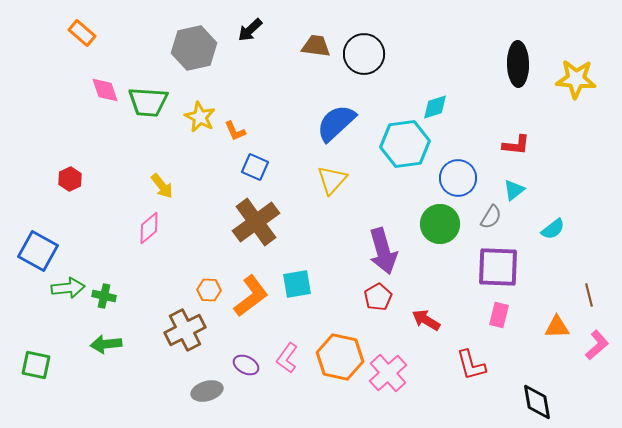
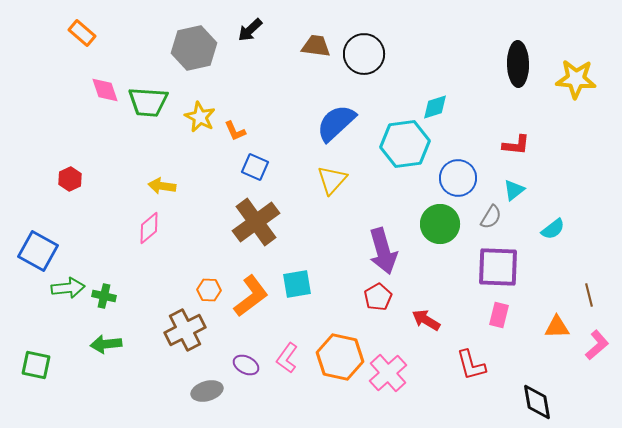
yellow arrow at (162, 186): rotated 136 degrees clockwise
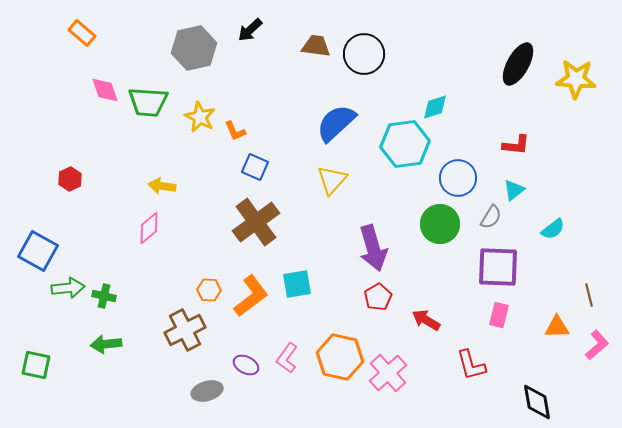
black ellipse at (518, 64): rotated 30 degrees clockwise
purple arrow at (383, 251): moved 10 px left, 3 px up
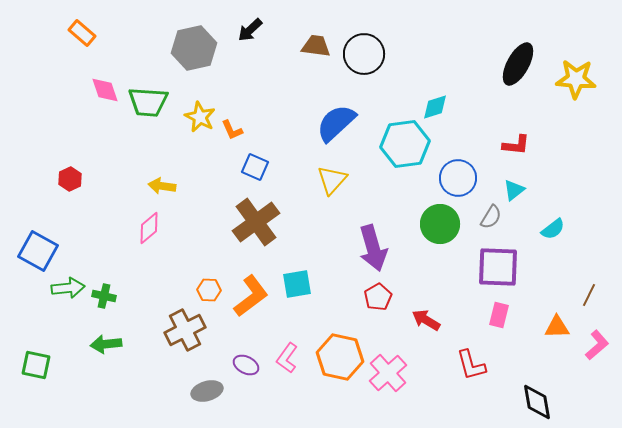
orange L-shape at (235, 131): moved 3 px left, 1 px up
brown line at (589, 295): rotated 40 degrees clockwise
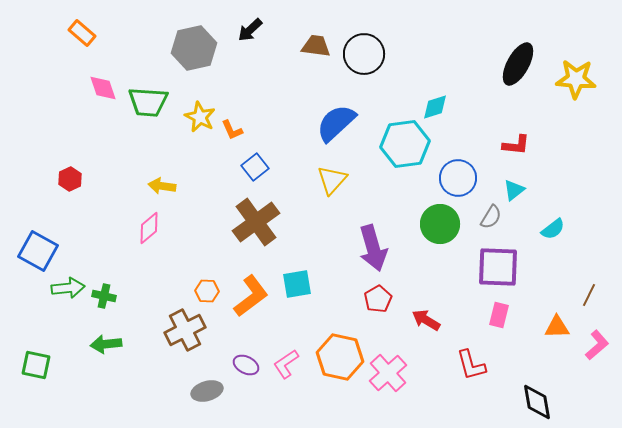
pink diamond at (105, 90): moved 2 px left, 2 px up
blue square at (255, 167): rotated 28 degrees clockwise
orange hexagon at (209, 290): moved 2 px left, 1 px down
red pentagon at (378, 297): moved 2 px down
pink L-shape at (287, 358): moved 1 px left, 6 px down; rotated 20 degrees clockwise
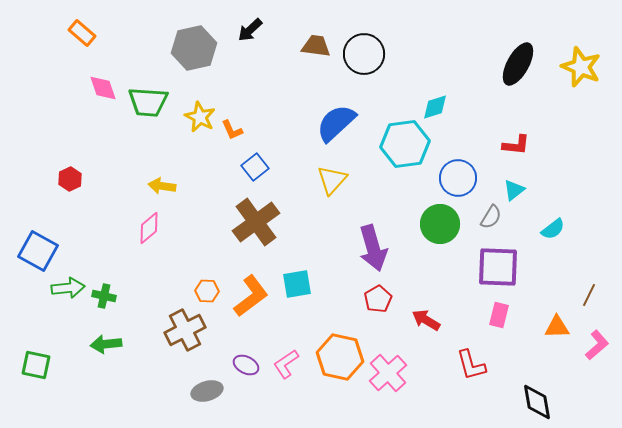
yellow star at (576, 79): moved 5 px right, 12 px up; rotated 18 degrees clockwise
